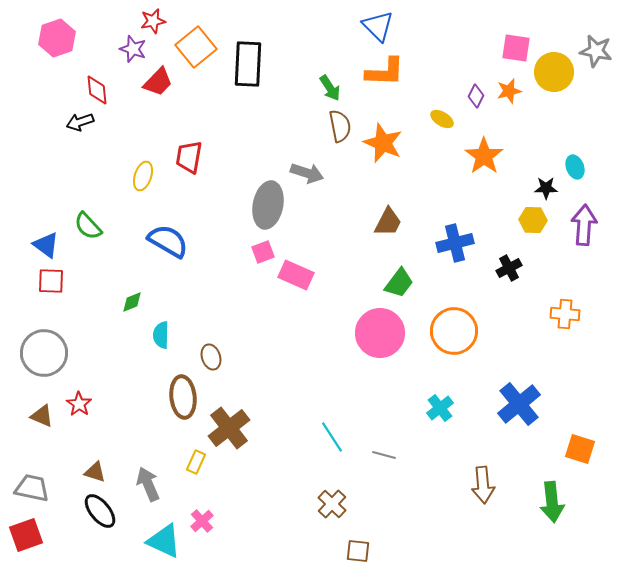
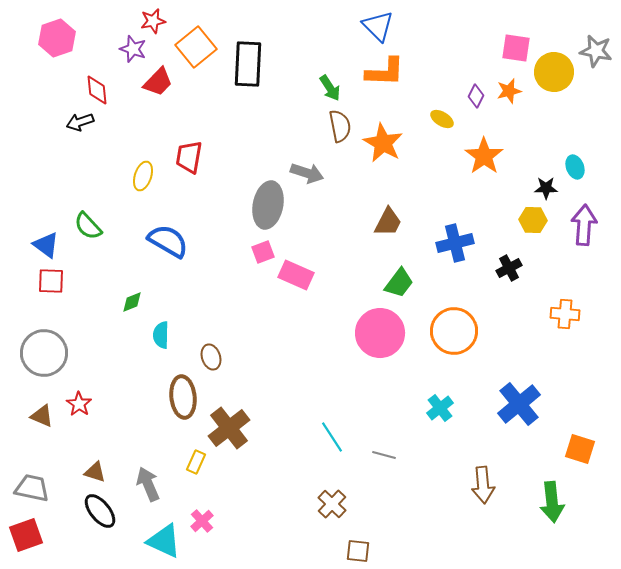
orange star at (383, 143): rotated 6 degrees clockwise
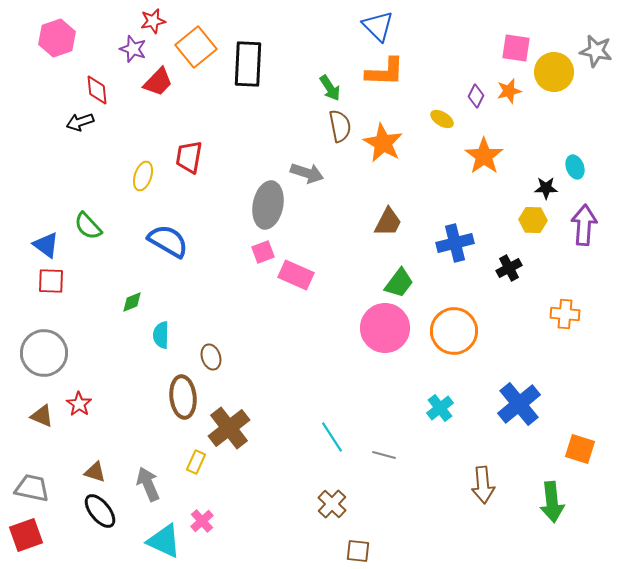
pink circle at (380, 333): moved 5 px right, 5 px up
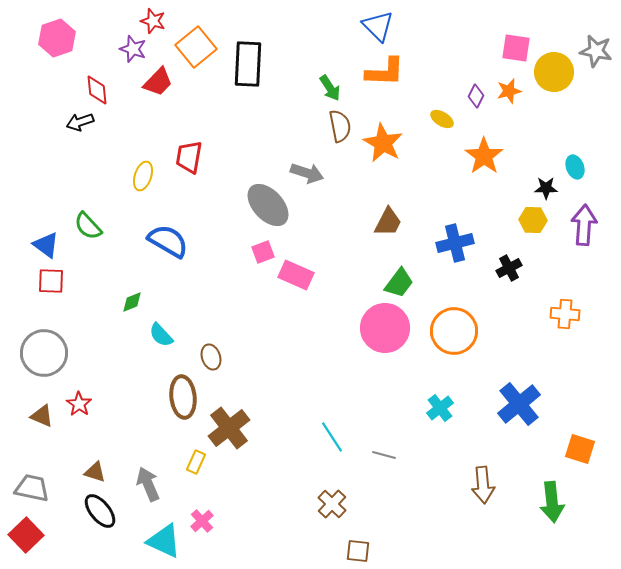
red star at (153, 21): rotated 30 degrees clockwise
gray ellipse at (268, 205): rotated 54 degrees counterclockwise
cyan semicircle at (161, 335): rotated 44 degrees counterclockwise
red square at (26, 535): rotated 24 degrees counterclockwise
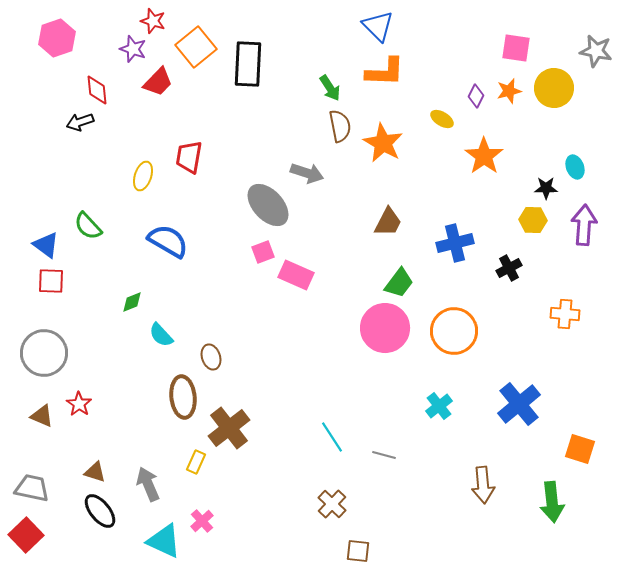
yellow circle at (554, 72): moved 16 px down
cyan cross at (440, 408): moved 1 px left, 2 px up
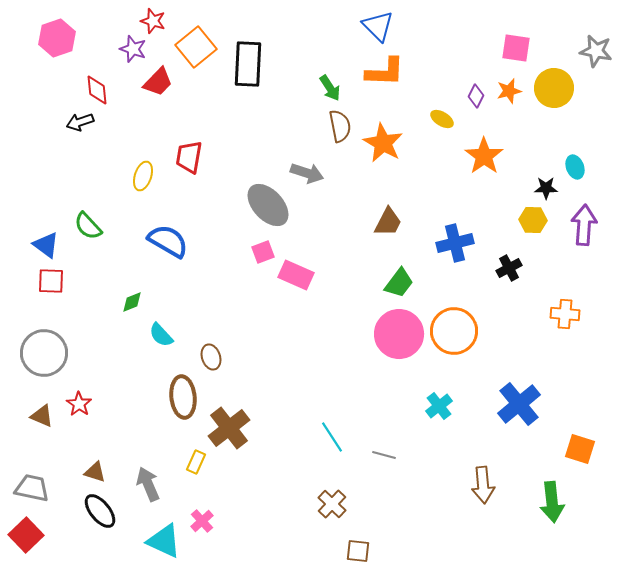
pink circle at (385, 328): moved 14 px right, 6 px down
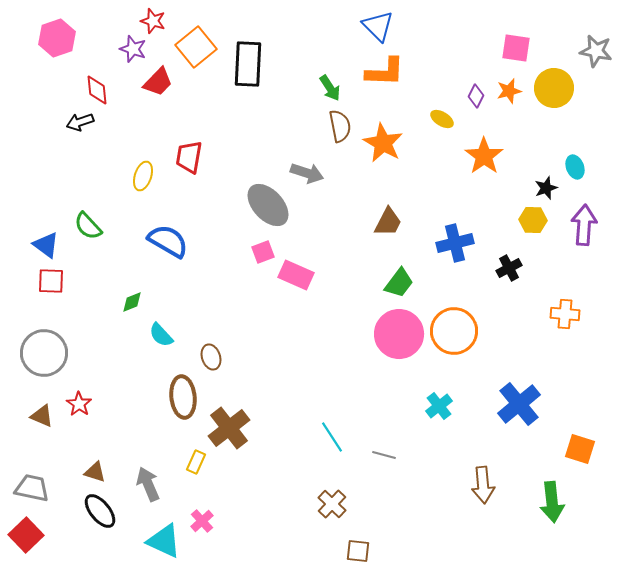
black star at (546, 188): rotated 20 degrees counterclockwise
